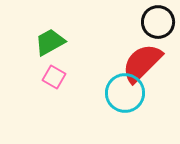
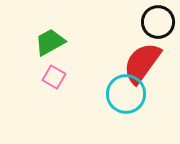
red semicircle: rotated 9 degrees counterclockwise
cyan circle: moved 1 px right, 1 px down
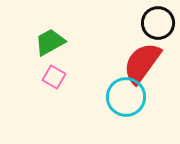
black circle: moved 1 px down
cyan circle: moved 3 px down
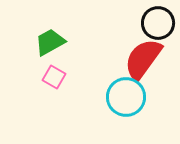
red semicircle: moved 1 px right, 4 px up
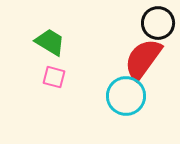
green trapezoid: rotated 60 degrees clockwise
pink square: rotated 15 degrees counterclockwise
cyan circle: moved 1 px up
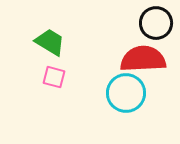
black circle: moved 2 px left
red semicircle: rotated 51 degrees clockwise
cyan circle: moved 3 px up
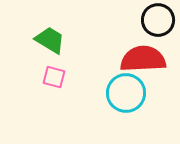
black circle: moved 2 px right, 3 px up
green trapezoid: moved 2 px up
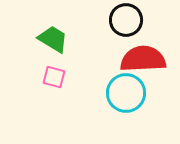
black circle: moved 32 px left
green trapezoid: moved 3 px right, 1 px up
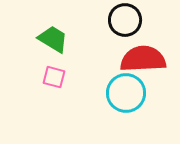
black circle: moved 1 px left
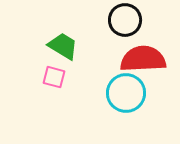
green trapezoid: moved 10 px right, 7 px down
